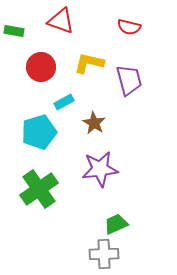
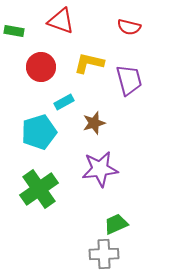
brown star: rotated 25 degrees clockwise
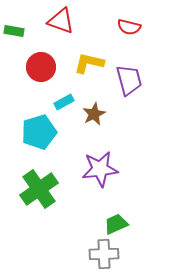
brown star: moved 9 px up; rotated 10 degrees counterclockwise
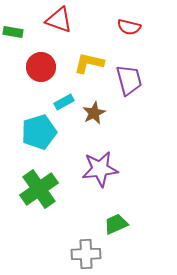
red triangle: moved 2 px left, 1 px up
green rectangle: moved 1 px left, 1 px down
brown star: moved 1 px up
gray cross: moved 18 px left
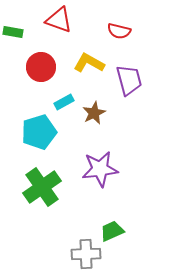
red semicircle: moved 10 px left, 4 px down
yellow L-shape: rotated 16 degrees clockwise
green cross: moved 3 px right, 2 px up
green trapezoid: moved 4 px left, 7 px down
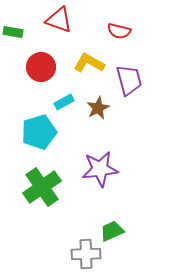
brown star: moved 4 px right, 5 px up
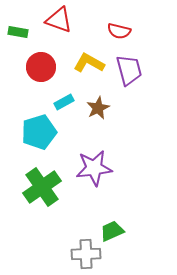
green rectangle: moved 5 px right
purple trapezoid: moved 10 px up
purple star: moved 6 px left, 1 px up
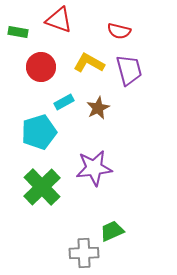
green cross: rotated 9 degrees counterclockwise
gray cross: moved 2 px left, 1 px up
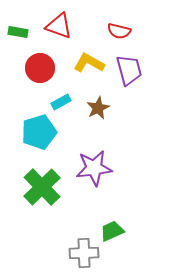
red triangle: moved 6 px down
red circle: moved 1 px left, 1 px down
cyan rectangle: moved 3 px left
